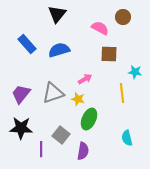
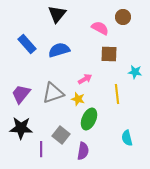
yellow line: moved 5 px left, 1 px down
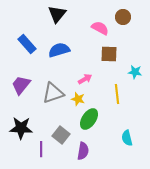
purple trapezoid: moved 9 px up
green ellipse: rotated 10 degrees clockwise
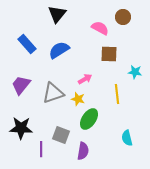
blue semicircle: rotated 15 degrees counterclockwise
gray square: rotated 18 degrees counterclockwise
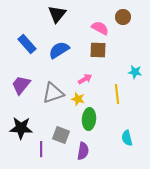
brown square: moved 11 px left, 4 px up
green ellipse: rotated 30 degrees counterclockwise
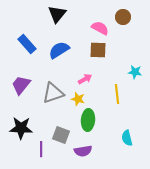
green ellipse: moved 1 px left, 1 px down
purple semicircle: rotated 72 degrees clockwise
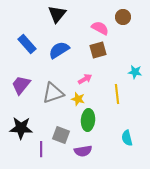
brown square: rotated 18 degrees counterclockwise
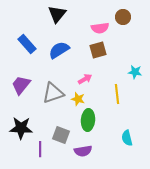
pink semicircle: rotated 144 degrees clockwise
purple line: moved 1 px left
